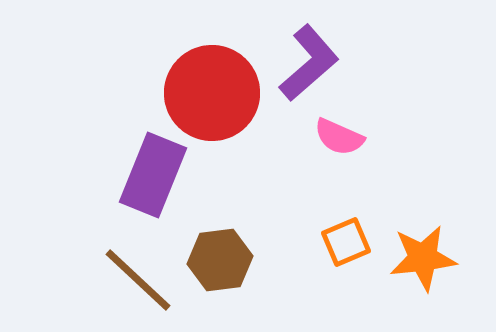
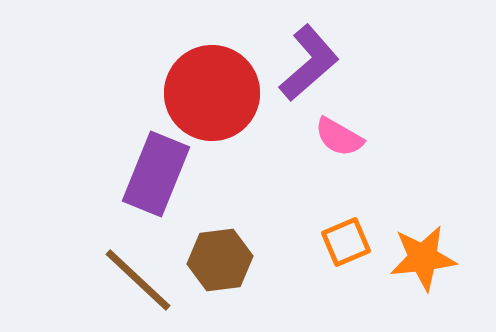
pink semicircle: rotated 6 degrees clockwise
purple rectangle: moved 3 px right, 1 px up
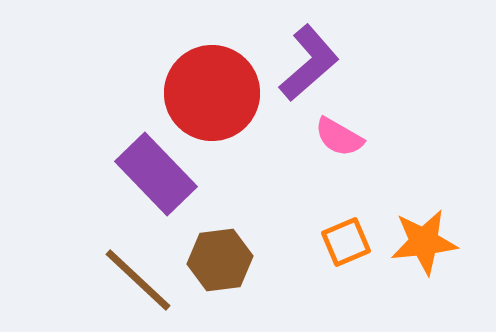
purple rectangle: rotated 66 degrees counterclockwise
orange star: moved 1 px right, 16 px up
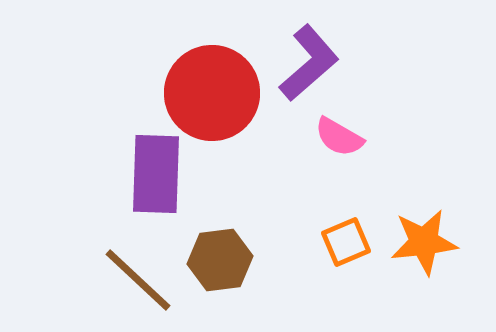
purple rectangle: rotated 46 degrees clockwise
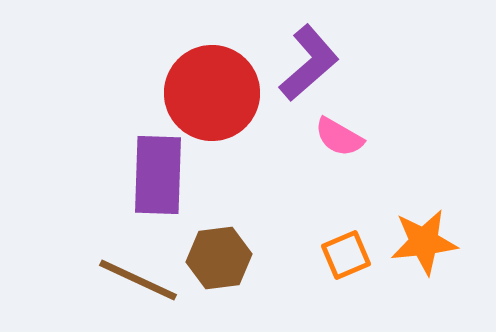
purple rectangle: moved 2 px right, 1 px down
orange square: moved 13 px down
brown hexagon: moved 1 px left, 2 px up
brown line: rotated 18 degrees counterclockwise
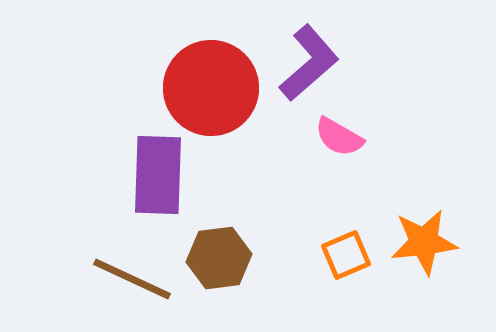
red circle: moved 1 px left, 5 px up
brown line: moved 6 px left, 1 px up
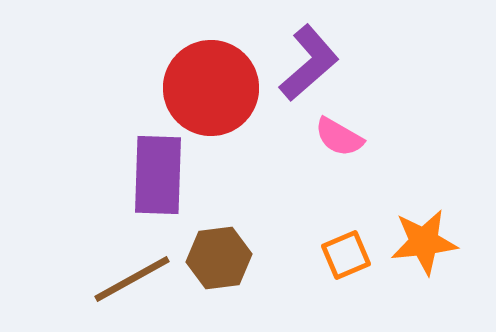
brown line: rotated 54 degrees counterclockwise
